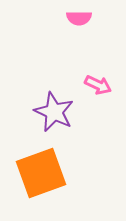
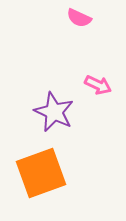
pink semicircle: rotated 25 degrees clockwise
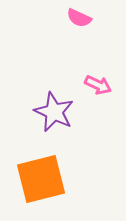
orange square: moved 6 px down; rotated 6 degrees clockwise
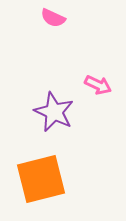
pink semicircle: moved 26 px left
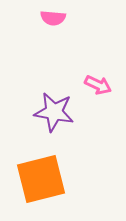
pink semicircle: rotated 20 degrees counterclockwise
purple star: rotated 15 degrees counterclockwise
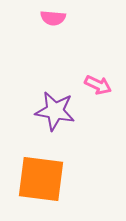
purple star: moved 1 px right, 1 px up
orange square: rotated 21 degrees clockwise
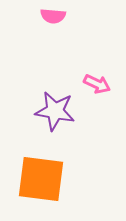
pink semicircle: moved 2 px up
pink arrow: moved 1 px left, 1 px up
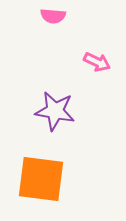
pink arrow: moved 22 px up
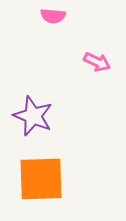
purple star: moved 22 px left, 5 px down; rotated 12 degrees clockwise
orange square: rotated 9 degrees counterclockwise
